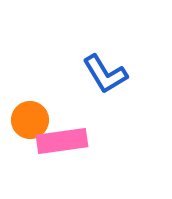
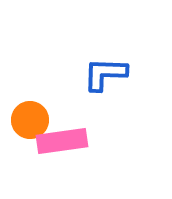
blue L-shape: rotated 123 degrees clockwise
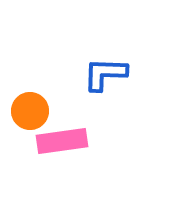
orange circle: moved 9 px up
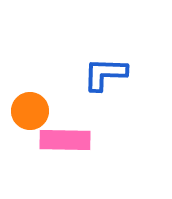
pink rectangle: moved 3 px right, 1 px up; rotated 9 degrees clockwise
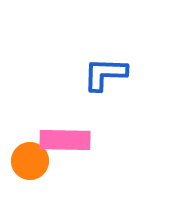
orange circle: moved 50 px down
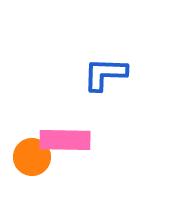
orange circle: moved 2 px right, 4 px up
